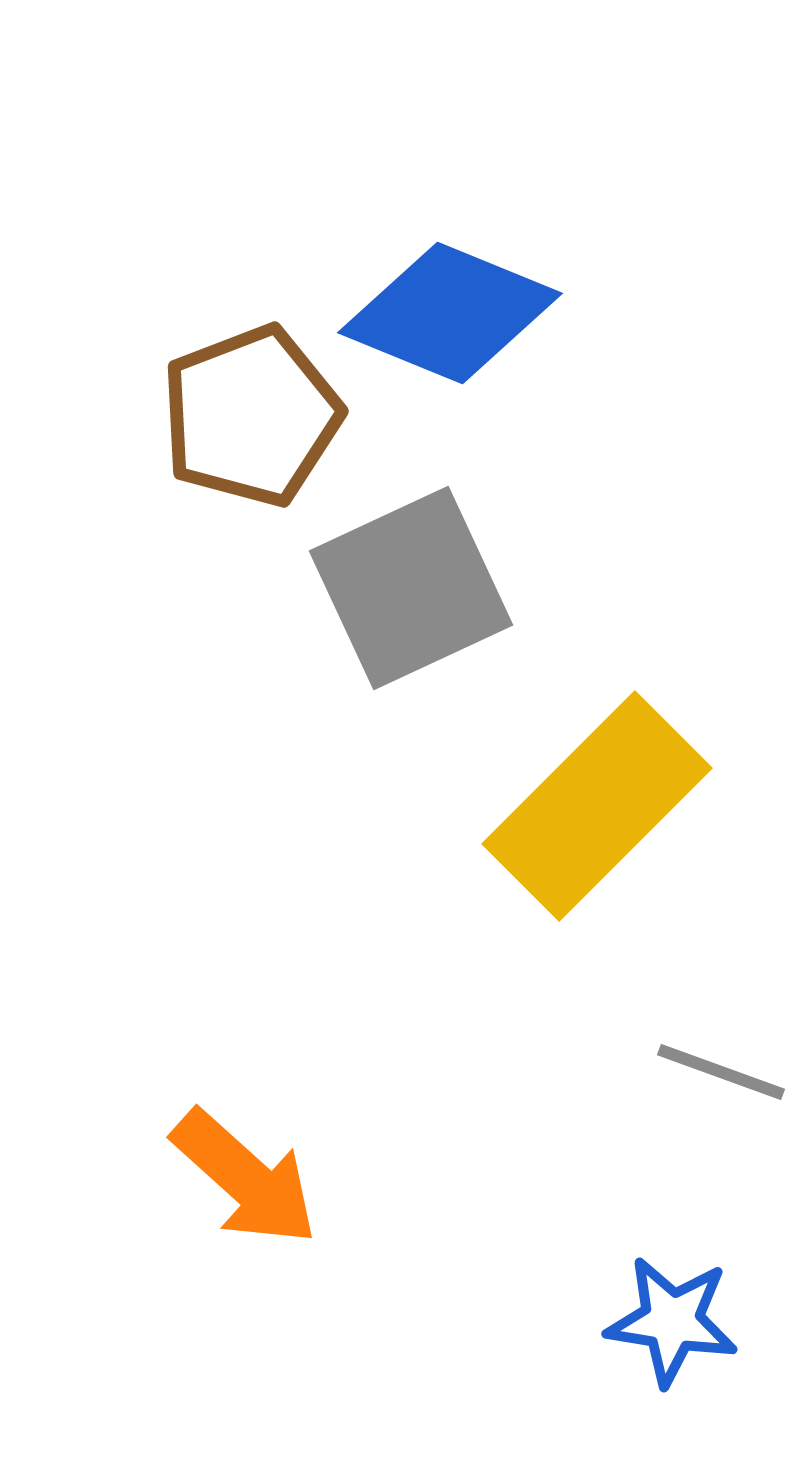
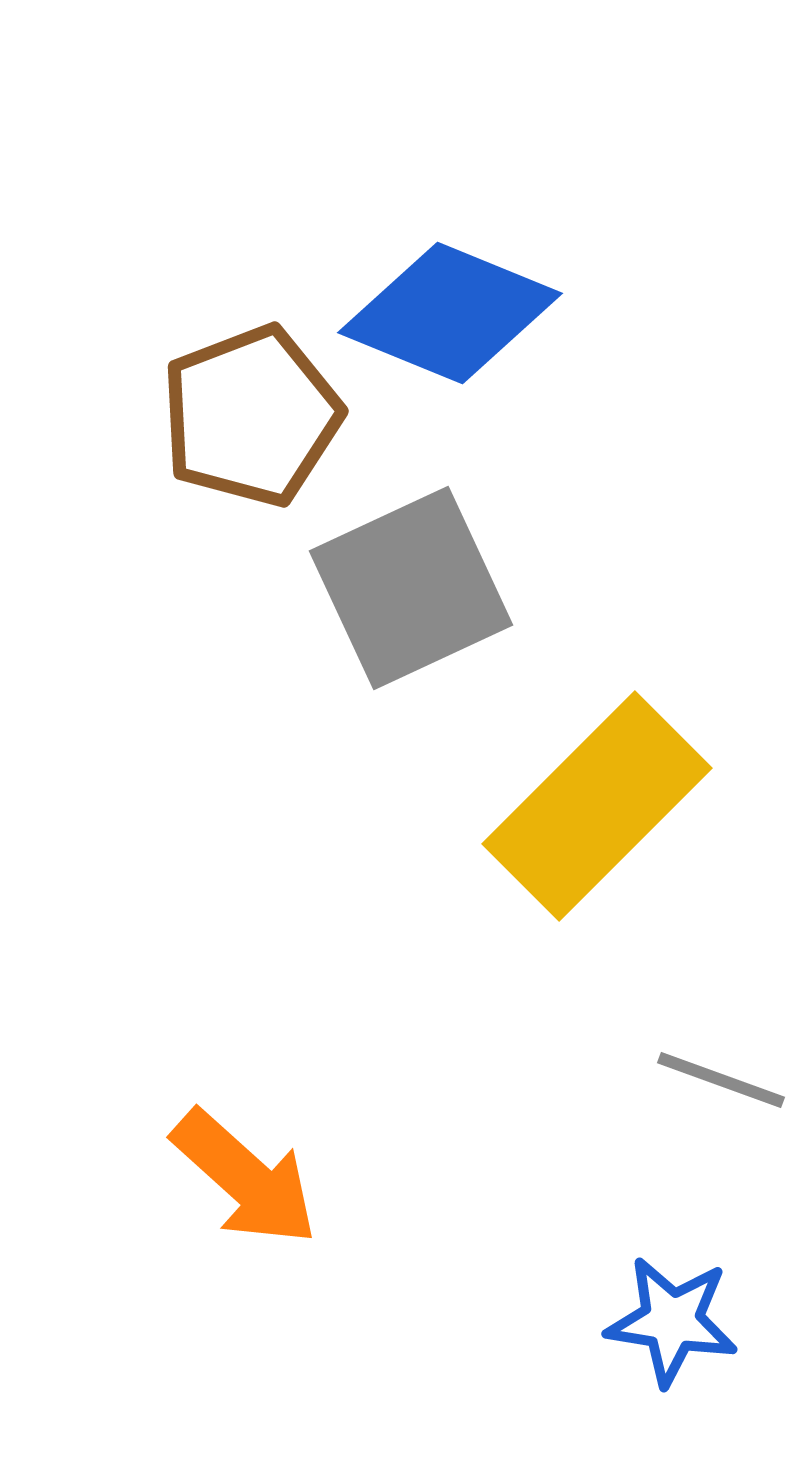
gray line: moved 8 px down
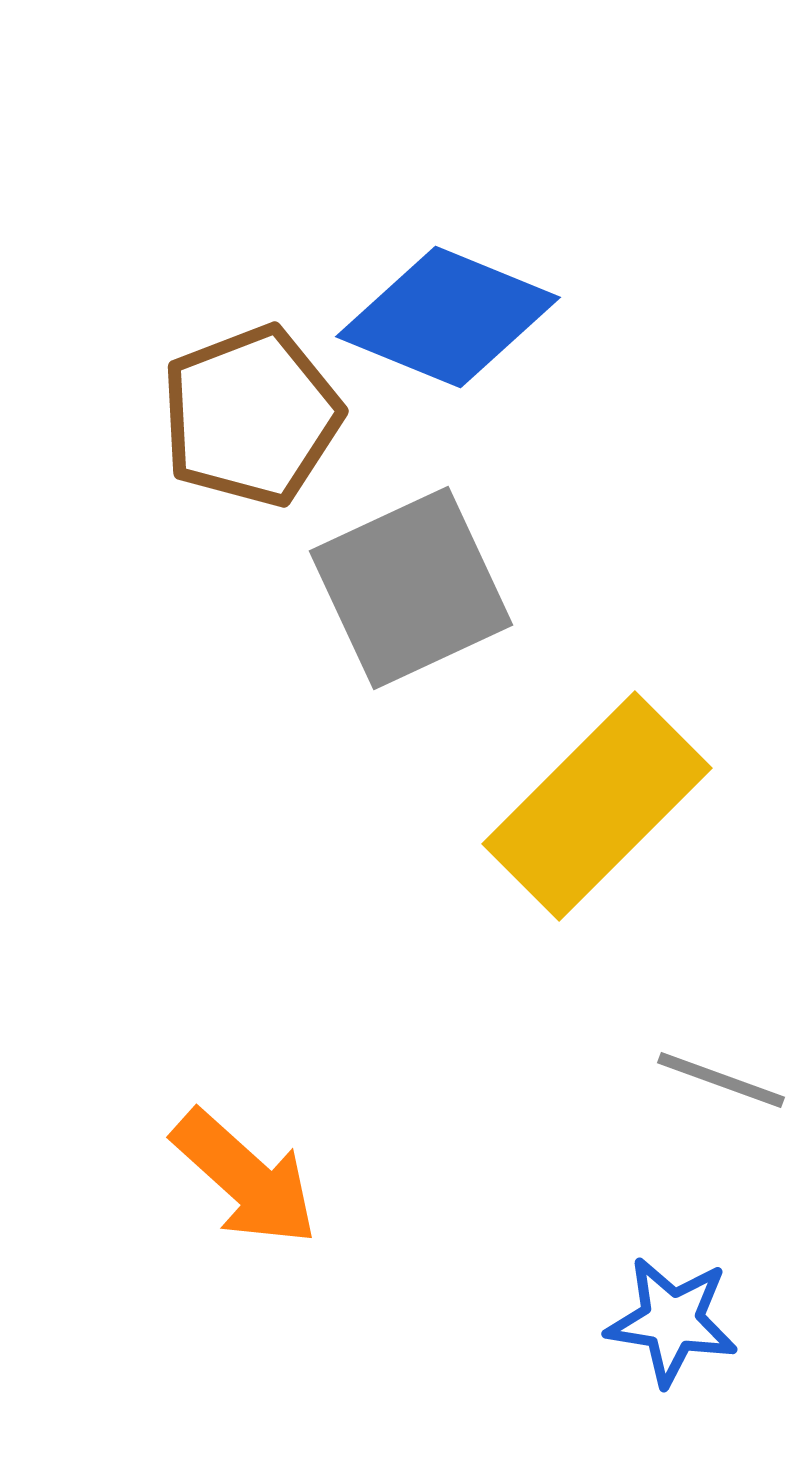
blue diamond: moved 2 px left, 4 px down
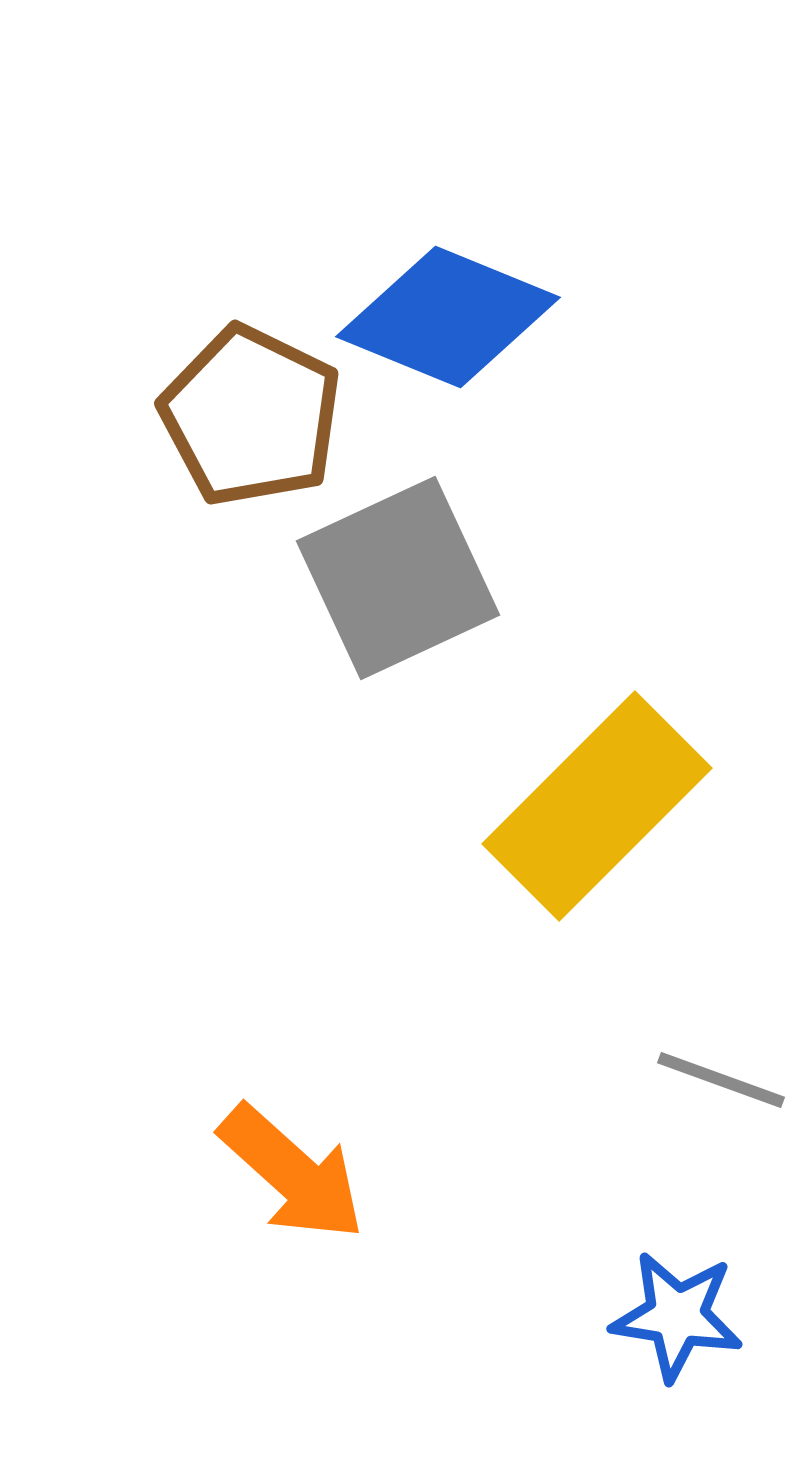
brown pentagon: rotated 25 degrees counterclockwise
gray square: moved 13 px left, 10 px up
orange arrow: moved 47 px right, 5 px up
blue star: moved 5 px right, 5 px up
